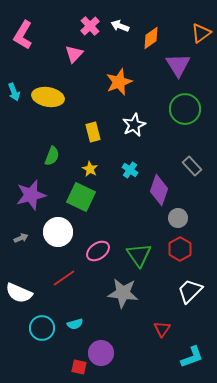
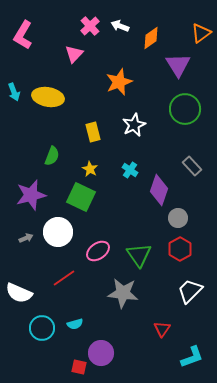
gray arrow: moved 5 px right
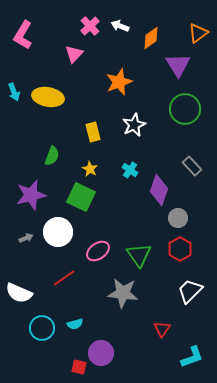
orange triangle: moved 3 px left
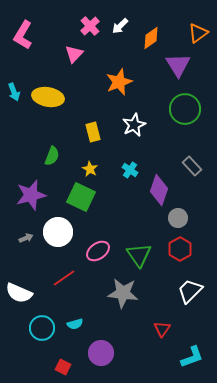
white arrow: rotated 66 degrees counterclockwise
red square: moved 16 px left; rotated 14 degrees clockwise
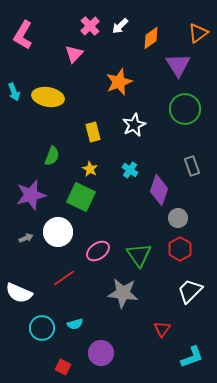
gray rectangle: rotated 24 degrees clockwise
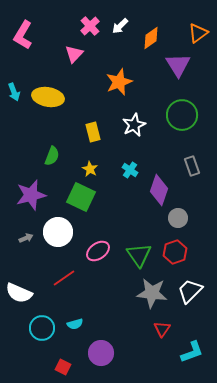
green circle: moved 3 px left, 6 px down
red hexagon: moved 5 px left, 3 px down; rotated 10 degrees clockwise
gray star: moved 29 px right
cyan L-shape: moved 5 px up
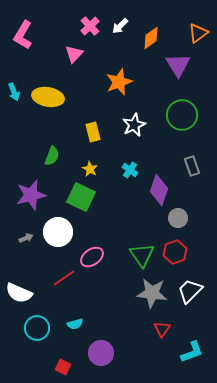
pink ellipse: moved 6 px left, 6 px down
green triangle: moved 3 px right
cyan circle: moved 5 px left
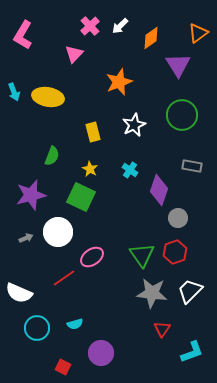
gray rectangle: rotated 60 degrees counterclockwise
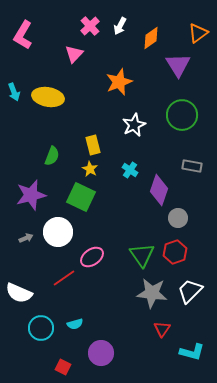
white arrow: rotated 18 degrees counterclockwise
yellow rectangle: moved 13 px down
cyan circle: moved 4 px right
cyan L-shape: rotated 35 degrees clockwise
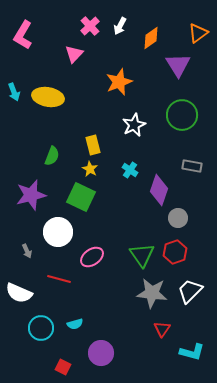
gray arrow: moved 1 px right, 13 px down; rotated 88 degrees clockwise
red line: moved 5 px left, 1 px down; rotated 50 degrees clockwise
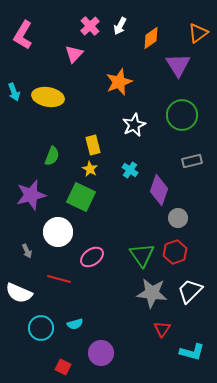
gray rectangle: moved 5 px up; rotated 24 degrees counterclockwise
